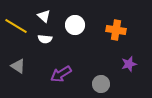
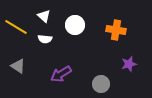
yellow line: moved 1 px down
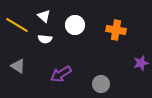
yellow line: moved 1 px right, 2 px up
purple star: moved 12 px right, 1 px up
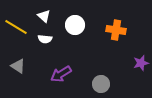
yellow line: moved 1 px left, 2 px down
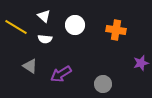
gray triangle: moved 12 px right
gray circle: moved 2 px right
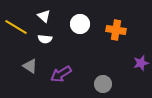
white circle: moved 5 px right, 1 px up
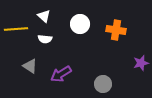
yellow line: moved 2 px down; rotated 35 degrees counterclockwise
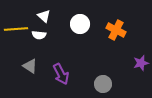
orange cross: rotated 18 degrees clockwise
white semicircle: moved 6 px left, 4 px up
purple arrow: rotated 85 degrees counterclockwise
